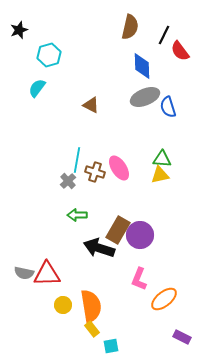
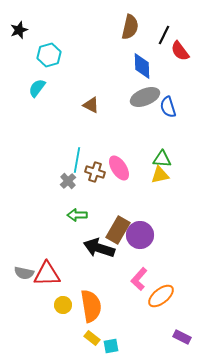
pink L-shape: rotated 20 degrees clockwise
orange ellipse: moved 3 px left, 3 px up
yellow rectangle: moved 9 px down; rotated 14 degrees counterclockwise
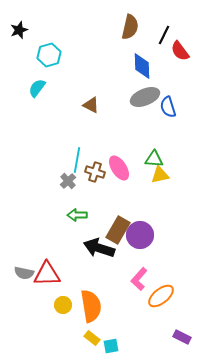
green triangle: moved 8 px left
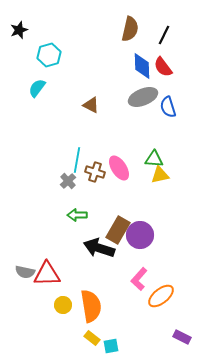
brown semicircle: moved 2 px down
red semicircle: moved 17 px left, 16 px down
gray ellipse: moved 2 px left
gray semicircle: moved 1 px right, 1 px up
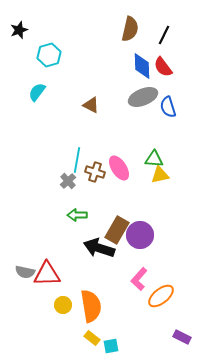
cyan semicircle: moved 4 px down
brown rectangle: moved 1 px left
